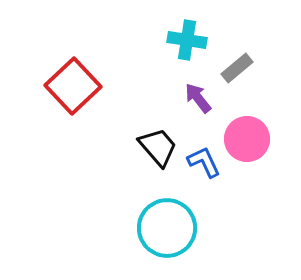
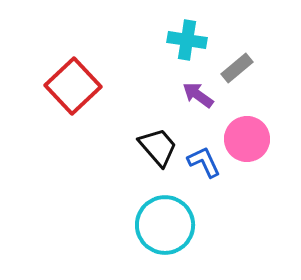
purple arrow: moved 3 px up; rotated 16 degrees counterclockwise
cyan circle: moved 2 px left, 3 px up
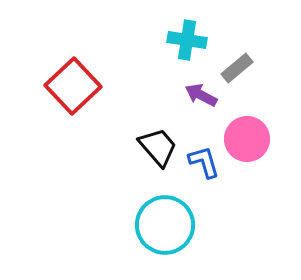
purple arrow: moved 3 px right; rotated 8 degrees counterclockwise
blue L-shape: rotated 9 degrees clockwise
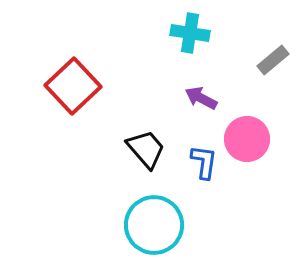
cyan cross: moved 3 px right, 7 px up
gray rectangle: moved 36 px right, 8 px up
purple arrow: moved 3 px down
black trapezoid: moved 12 px left, 2 px down
blue L-shape: rotated 24 degrees clockwise
cyan circle: moved 11 px left
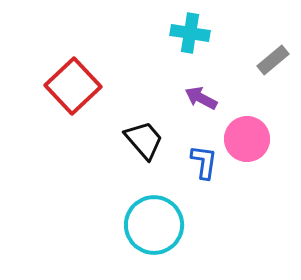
black trapezoid: moved 2 px left, 9 px up
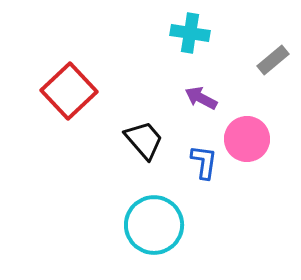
red square: moved 4 px left, 5 px down
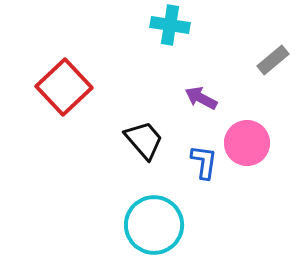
cyan cross: moved 20 px left, 8 px up
red square: moved 5 px left, 4 px up
pink circle: moved 4 px down
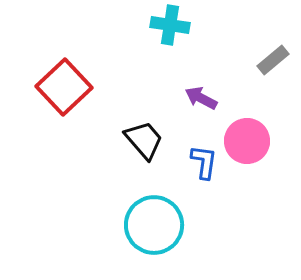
pink circle: moved 2 px up
